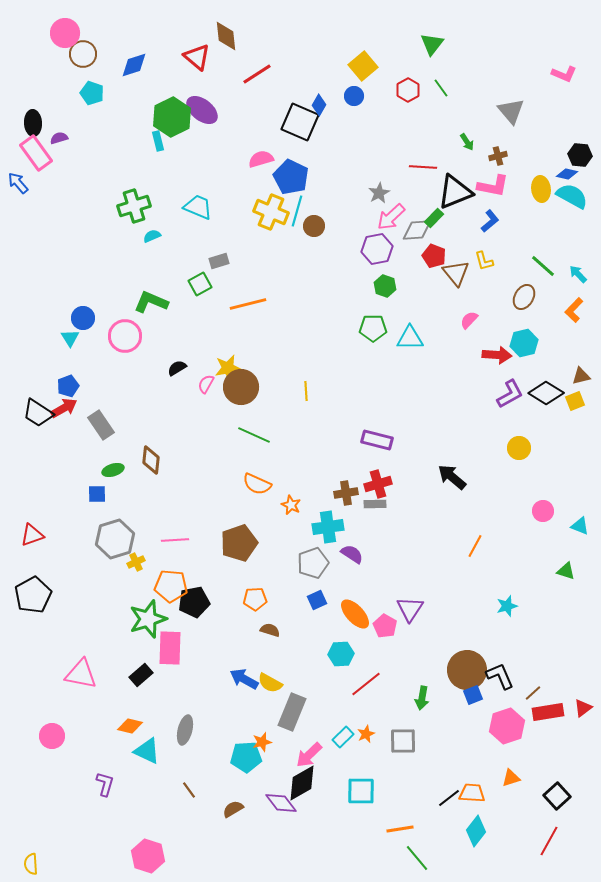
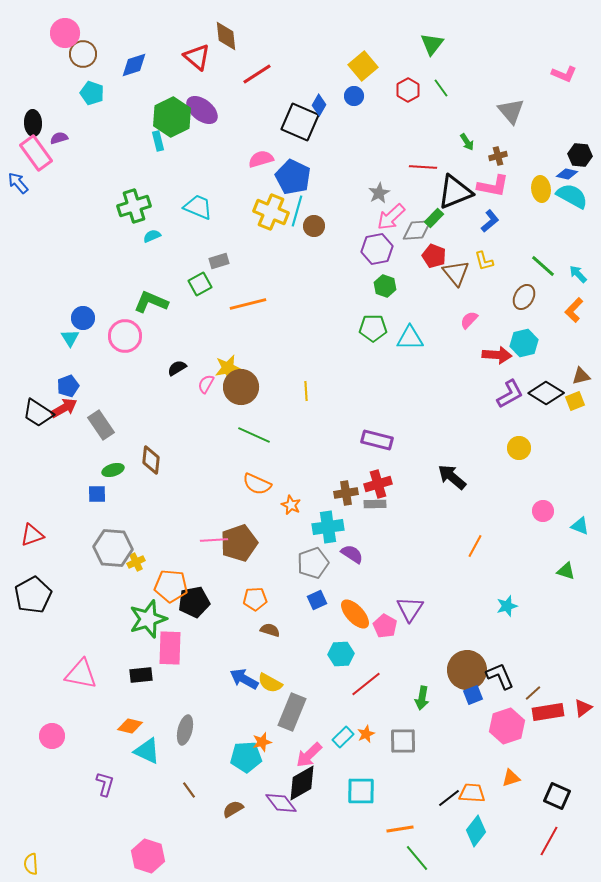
blue pentagon at (291, 177): moved 2 px right
gray hexagon at (115, 539): moved 2 px left, 9 px down; rotated 21 degrees clockwise
pink line at (175, 540): moved 39 px right
black rectangle at (141, 675): rotated 35 degrees clockwise
black square at (557, 796): rotated 24 degrees counterclockwise
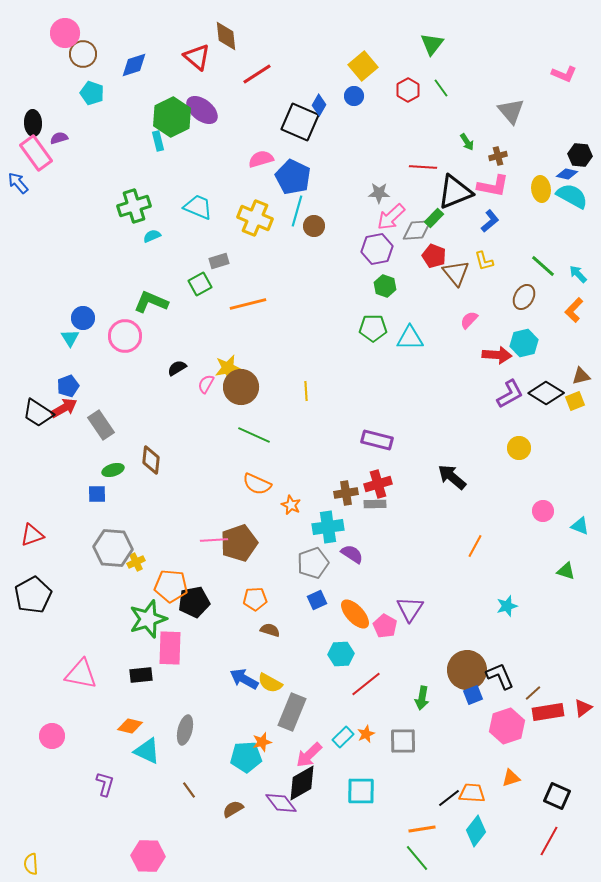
gray star at (379, 193): rotated 30 degrees clockwise
yellow cross at (271, 212): moved 16 px left, 6 px down
orange line at (400, 829): moved 22 px right
pink hexagon at (148, 856): rotated 16 degrees counterclockwise
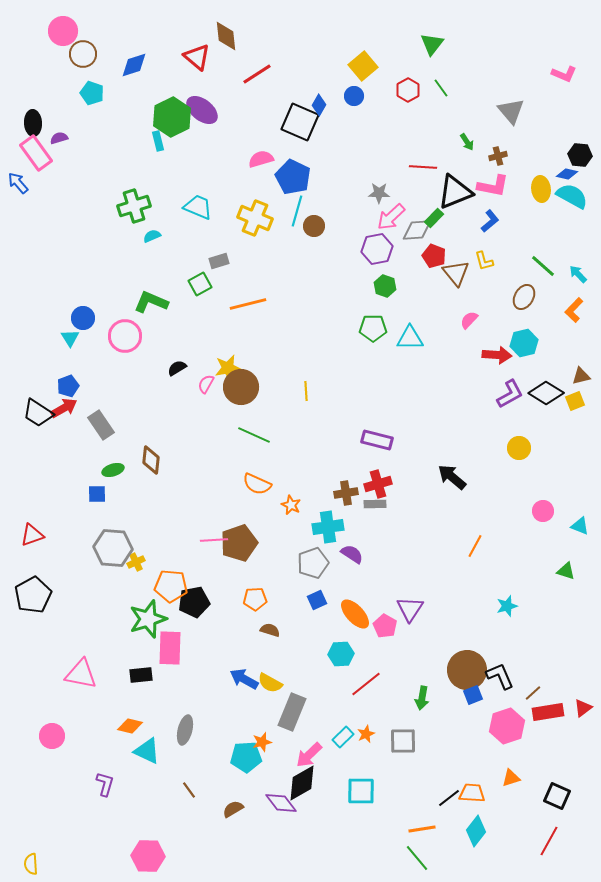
pink circle at (65, 33): moved 2 px left, 2 px up
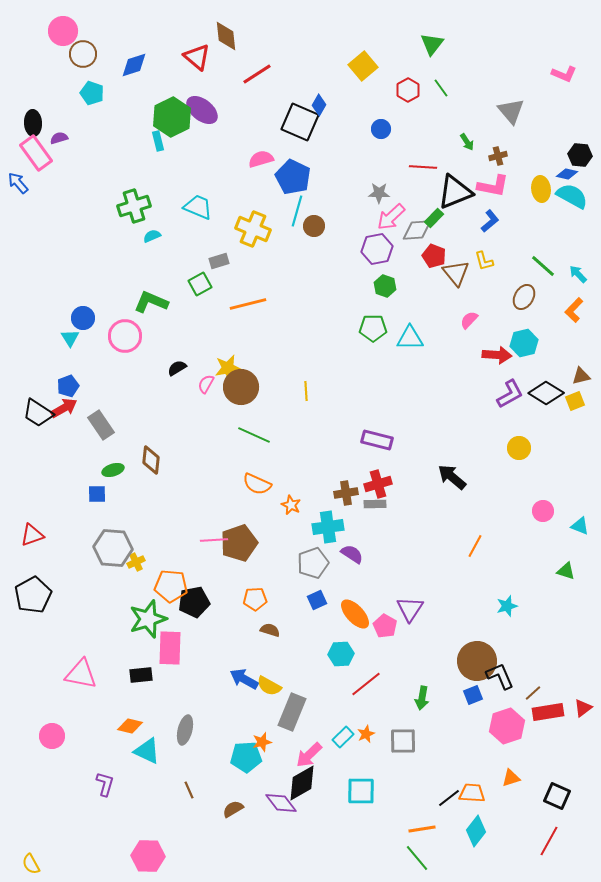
blue circle at (354, 96): moved 27 px right, 33 px down
yellow cross at (255, 218): moved 2 px left, 11 px down
brown circle at (467, 670): moved 10 px right, 9 px up
yellow semicircle at (270, 683): moved 1 px left, 3 px down
brown line at (189, 790): rotated 12 degrees clockwise
yellow semicircle at (31, 864): rotated 25 degrees counterclockwise
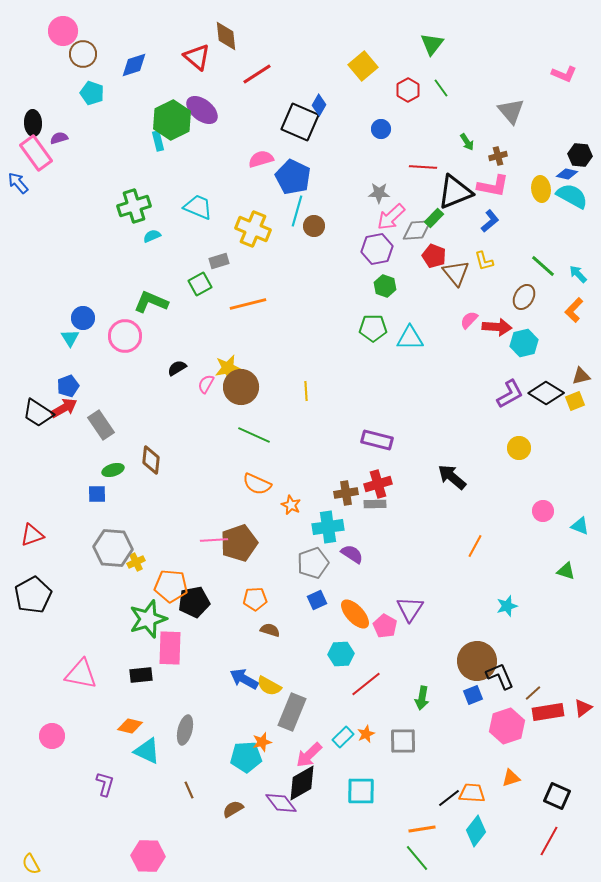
green hexagon at (172, 117): moved 3 px down
red arrow at (497, 355): moved 28 px up
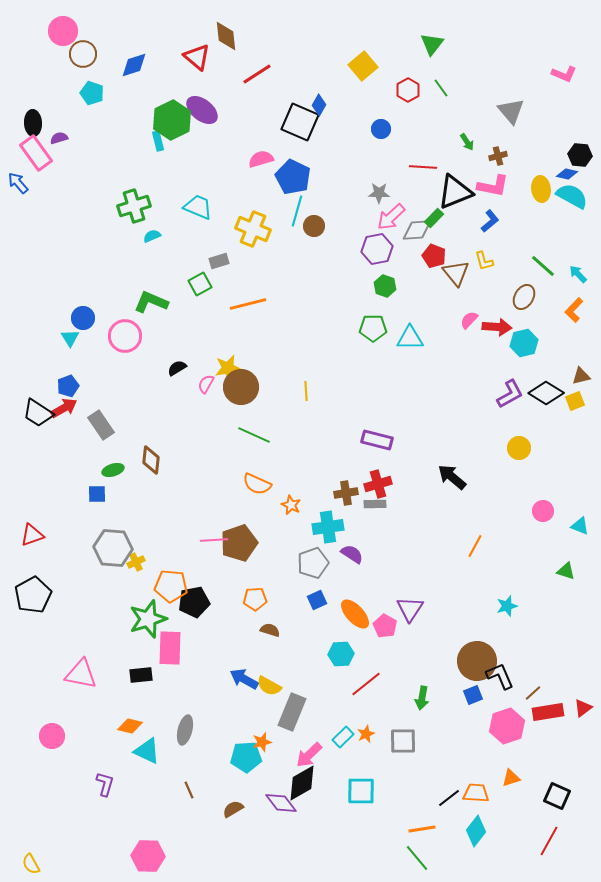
orange trapezoid at (472, 793): moved 4 px right
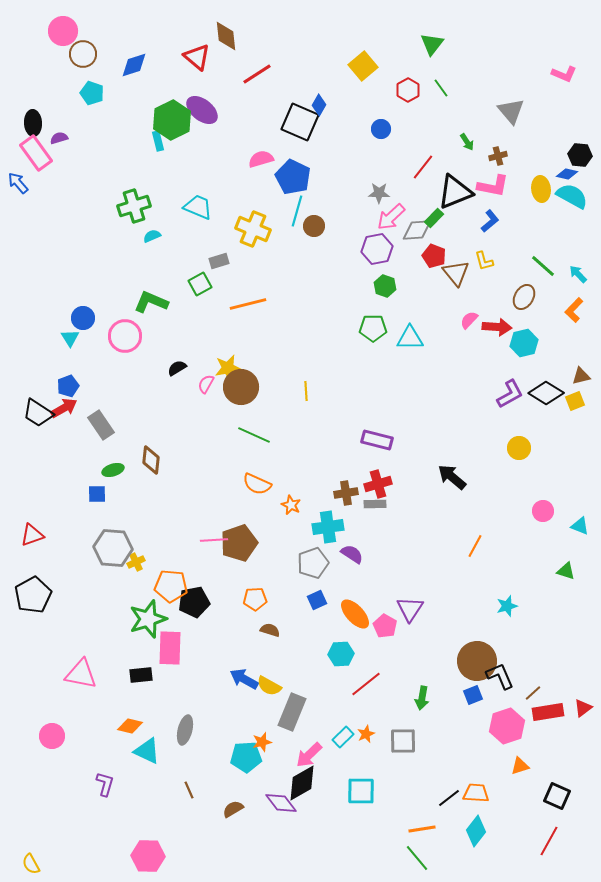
red line at (423, 167): rotated 56 degrees counterclockwise
orange triangle at (511, 778): moved 9 px right, 12 px up
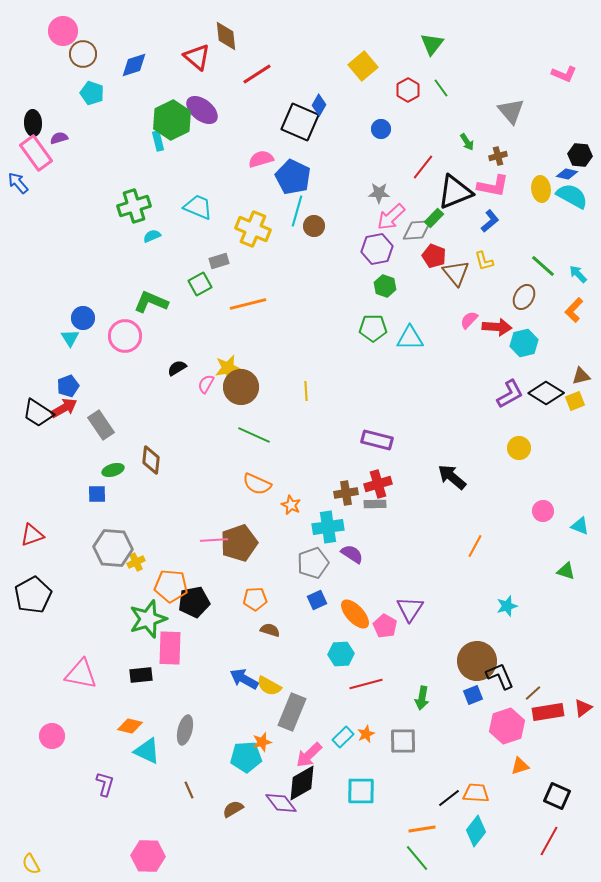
red line at (366, 684): rotated 24 degrees clockwise
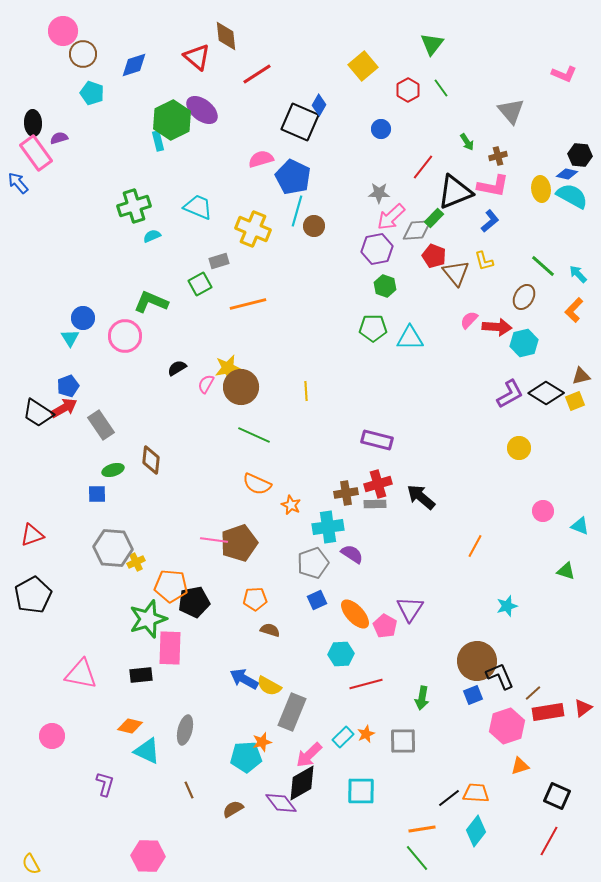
black arrow at (452, 477): moved 31 px left, 20 px down
pink line at (214, 540): rotated 12 degrees clockwise
